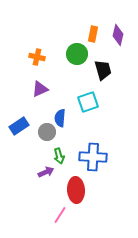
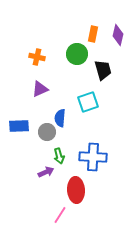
blue rectangle: rotated 30 degrees clockwise
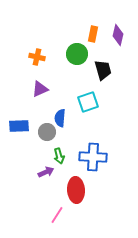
pink line: moved 3 px left
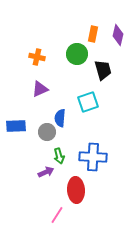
blue rectangle: moved 3 px left
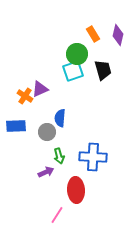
orange rectangle: rotated 42 degrees counterclockwise
orange cross: moved 12 px left, 39 px down; rotated 21 degrees clockwise
cyan square: moved 15 px left, 31 px up
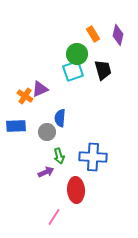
pink line: moved 3 px left, 2 px down
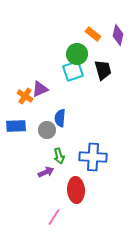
orange rectangle: rotated 21 degrees counterclockwise
gray circle: moved 2 px up
